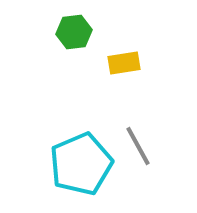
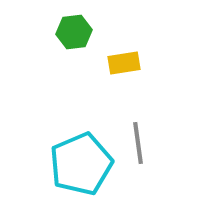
gray line: moved 3 px up; rotated 21 degrees clockwise
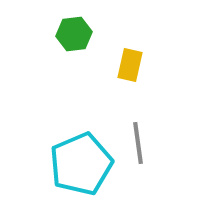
green hexagon: moved 2 px down
yellow rectangle: moved 6 px right, 2 px down; rotated 68 degrees counterclockwise
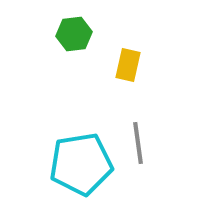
yellow rectangle: moved 2 px left
cyan pentagon: rotated 14 degrees clockwise
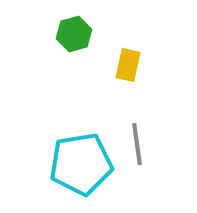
green hexagon: rotated 8 degrees counterclockwise
gray line: moved 1 px left, 1 px down
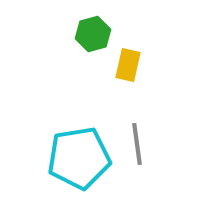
green hexagon: moved 19 px right
cyan pentagon: moved 2 px left, 6 px up
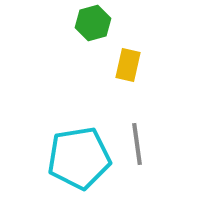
green hexagon: moved 11 px up
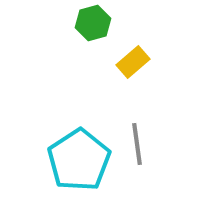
yellow rectangle: moved 5 px right, 3 px up; rotated 36 degrees clockwise
cyan pentagon: moved 2 px down; rotated 24 degrees counterclockwise
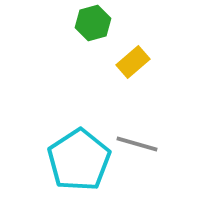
gray line: rotated 66 degrees counterclockwise
